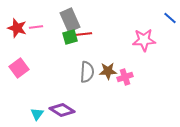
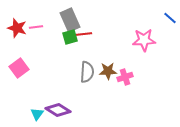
purple diamond: moved 4 px left
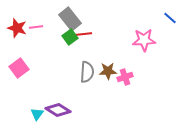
gray rectangle: moved 1 px up; rotated 15 degrees counterclockwise
green square: rotated 21 degrees counterclockwise
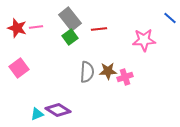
red line: moved 15 px right, 5 px up
cyan triangle: rotated 32 degrees clockwise
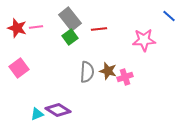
blue line: moved 1 px left, 2 px up
brown star: rotated 18 degrees clockwise
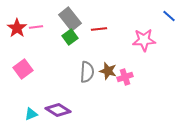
red star: rotated 18 degrees clockwise
pink square: moved 4 px right, 1 px down
cyan triangle: moved 6 px left
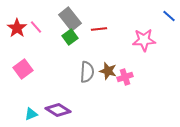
pink line: rotated 56 degrees clockwise
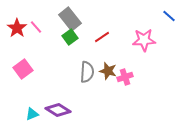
red line: moved 3 px right, 8 px down; rotated 28 degrees counterclockwise
cyan triangle: moved 1 px right
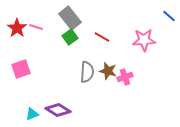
gray rectangle: moved 1 px up
pink line: rotated 32 degrees counterclockwise
red line: rotated 63 degrees clockwise
pink square: moved 2 px left; rotated 18 degrees clockwise
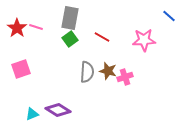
gray rectangle: rotated 50 degrees clockwise
green square: moved 2 px down
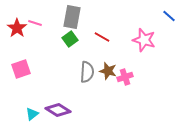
gray rectangle: moved 2 px right, 1 px up
pink line: moved 1 px left, 4 px up
pink star: rotated 20 degrees clockwise
cyan triangle: rotated 16 degrees counterclockwise
